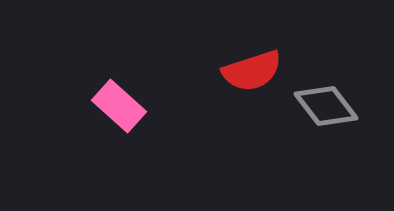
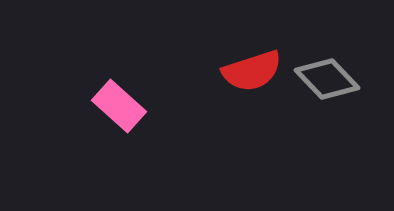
gray diamond: moved 1 px right, 27 px up; rotated 6 degrees counterclockwise
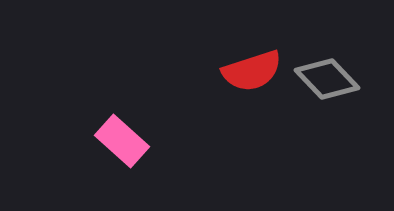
pink rectangle: moved 3 px right, 35 px down
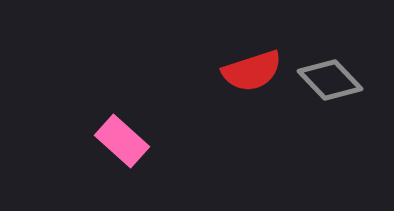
gray diamond: moved 3 px right, 1 px down
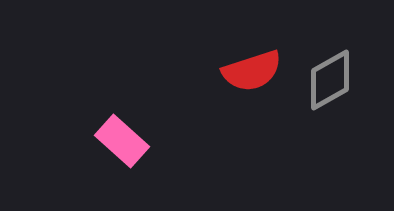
gray diamond: rotated 76 degrees counterclockwise
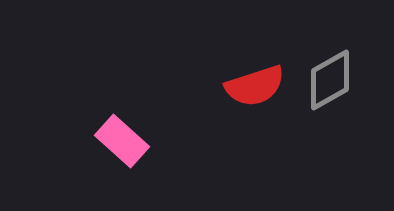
red semicircle: moved 3 px right, 15 px down
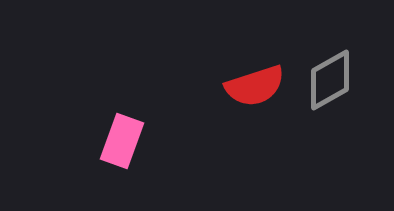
pink rectangle: rotated 68 degrees clockwise
